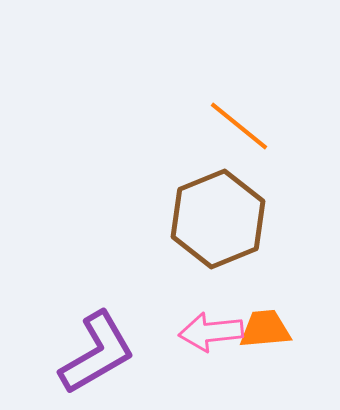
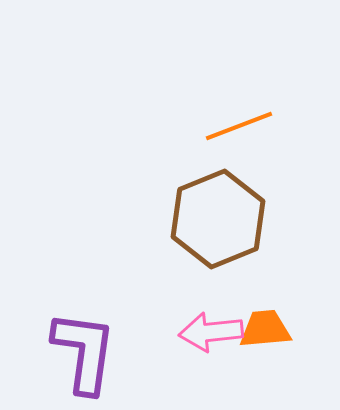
orange line: rotated 60 degrees counterclockwise
purple L-shape: moved 13 px left, 1 px up; rotated 52 degrees counterclockwise
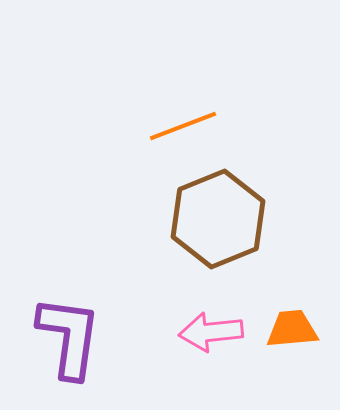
orange line: moved 56 px left
orange trapezoid: moved 27 px right
purple L-shape: moved 15 px left, 15 px up
